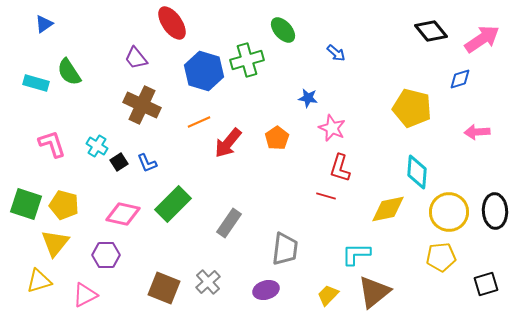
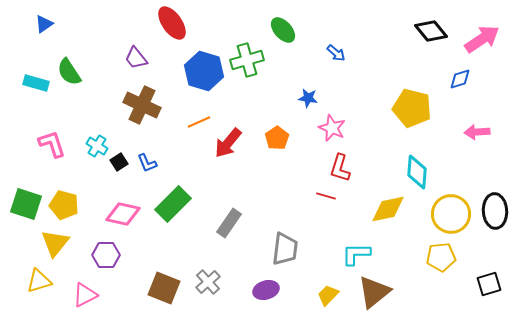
yellow circle at (449, 212): moved 2 px right, 2 px down
black square at (486, 284): moved 3 px right
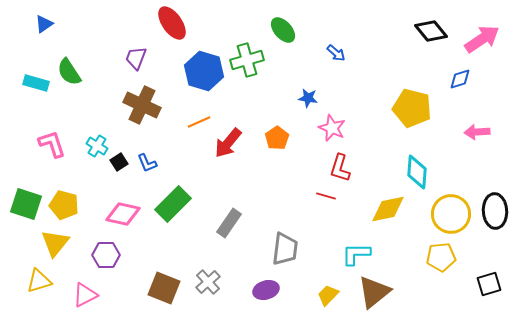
purple trapezoid at (136, 58): rotated 60 degrees clockwise
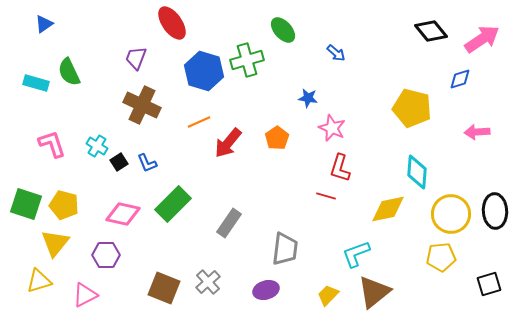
green semicircle at (69, 72): rotated 8 degrees clockwise
cyan L-shape at (356, 254): rotated 20 degrees counterclockwise
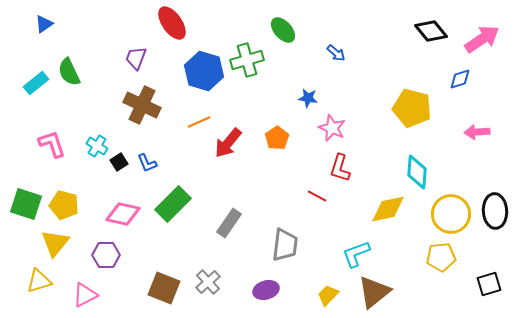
cyan rectangle at (36, 83): rotated 55 degrees counterclockwise
red line at (326, 196): moved 9 px left; rotated 12 degrees clockwise
gray trapezoid at (285, 249): moved 4 px up
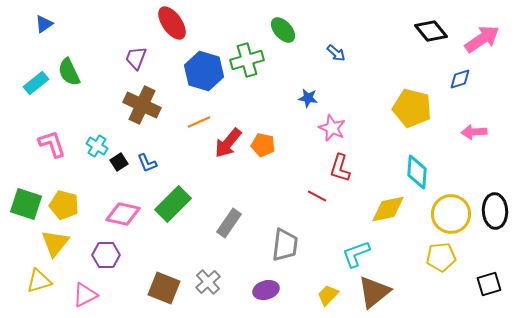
pink arrow at (477, 132): moved 3 px left
orange pentagon at (277, 138): moved 14 px left, 7 px down; rotated 25 degrees counterclockwise
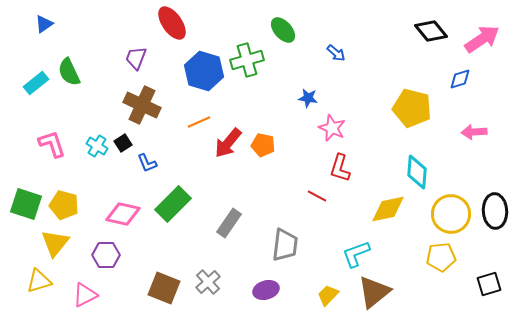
black square at (119, 162): moved 4 px right, 19 px up
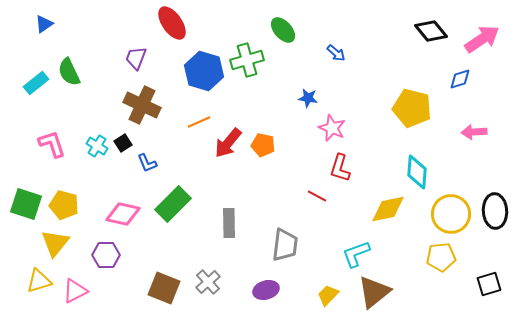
gray rectangle at (229, 223): rotated 36 degrees counterclockwise
pink triangle at (85, 295): moved 10 px left, 4 px up
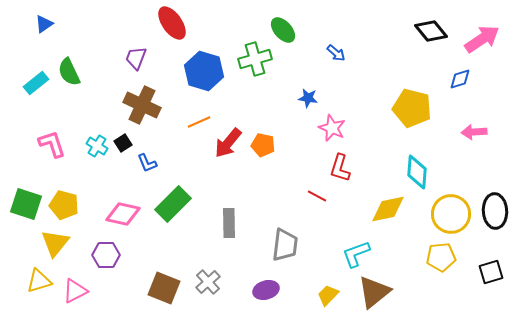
green cross at (247, 60): moved 8 px right, 1 px up
black square at (489, 284): moved 2 px right, 12 px up
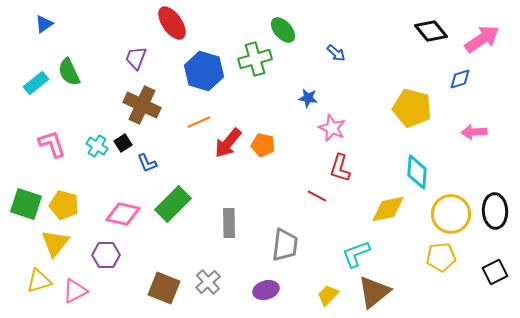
black square at (491, 272): moved 4 px right; rotated 10 degrees counterclockwise
